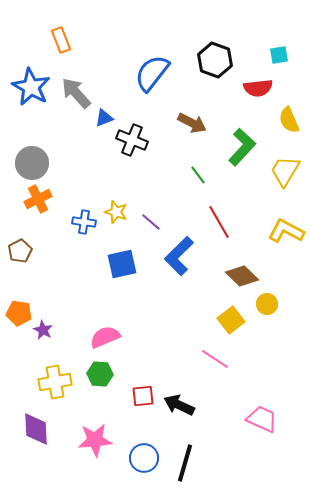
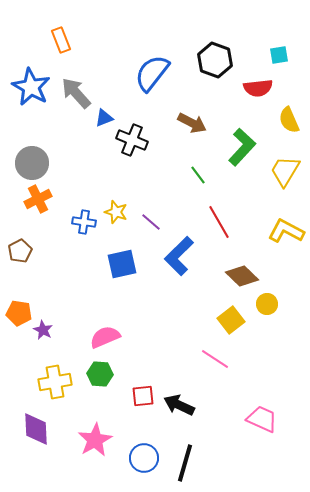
pink star: rotated 24 degrees counterclockwise
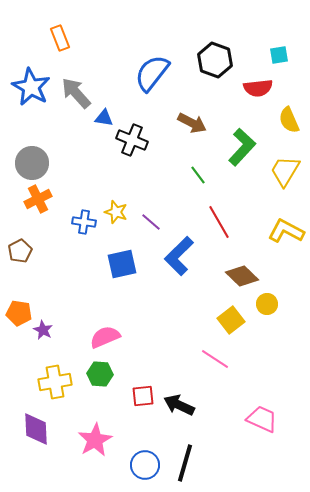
orange rectangle: moved 1 px left, 2 px up
blue triangle: rotated 30 degrees clockwise
blue circle: moved 1 px right, 7 px down
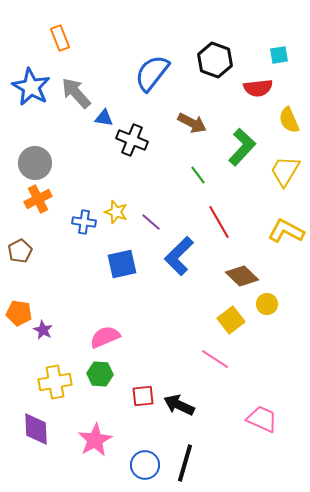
gray circle: moved 3 px right
